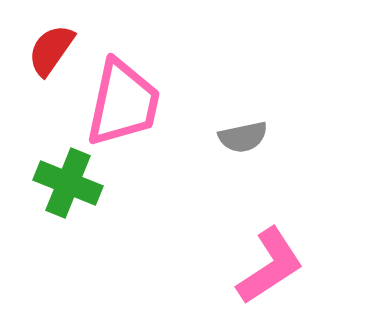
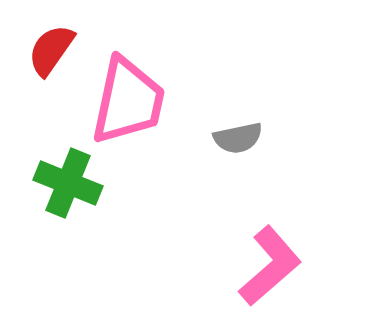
pink trapezoid: moved 5 px right, 2 px up
gray semicircle: moved 5 px left, 1 px down
pink L-shape: rotated 8 degrees counterclockwise
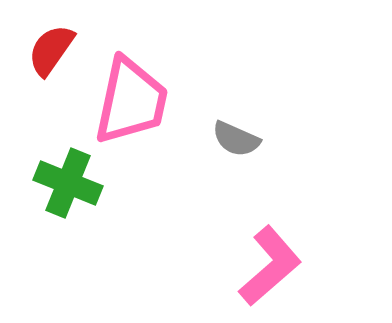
pink trapezoid: moved 3 px right
gray semicircle: moved 2 px left, 1 px down; rotated 36 degrees clockwise
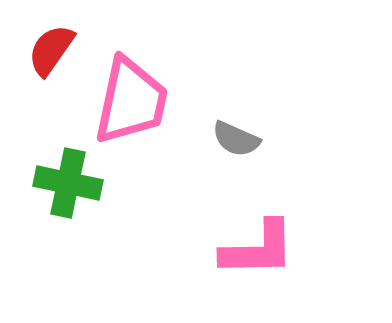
green cross: rotated 10 degrees counterclockwise
pink L-shape: moved 12 px left, 17 px up; rotated 40 degrees clockwise
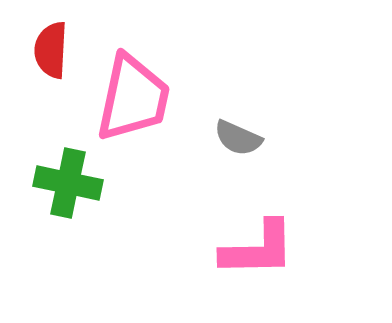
red semicircle: rotated 32 degrees counterclockwise
pink trapezoid: moved 2 px right, 3 px up
gray semicircle: moved 2 px right, 1 px up
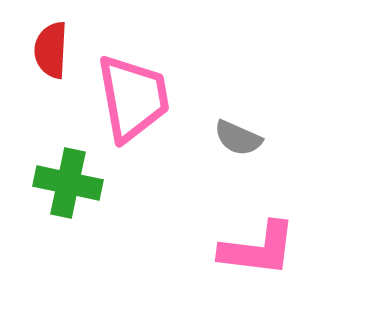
pink trapezoid: rotated 22 degrees counterclockwise
pink L-shape: rotated 8 degrees clockwise
